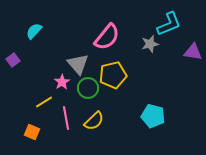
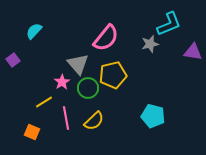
pink semicircle: moved 1 px left, 1 px down
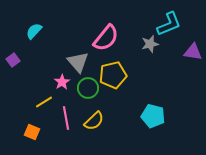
gray triangle: moved 2 px up
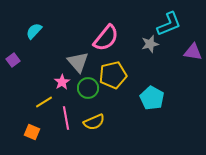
cyan pentagon: moved 1 px left, 18 px up; rotated 15 degrees clockwise
yellow semicircle: moved 1 px down; rotated 20 degrees clockwise
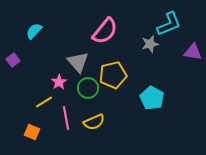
pink semicircle: moved 1 px left, 7 px up
pink star: moved 3 px left
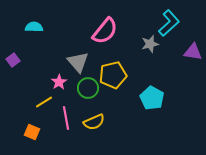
cyan L-shape: moved 1 px up; rotated 20 degrees counterclockwise
cyan semicircle: moved 4 px up; rotated 48 degrees clockwise
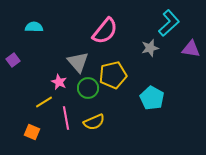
gray star: moved 4 px down
purple triangle: moved 2 px left, 3 px up
pink star: rotated 14 degrees counterclockwise
